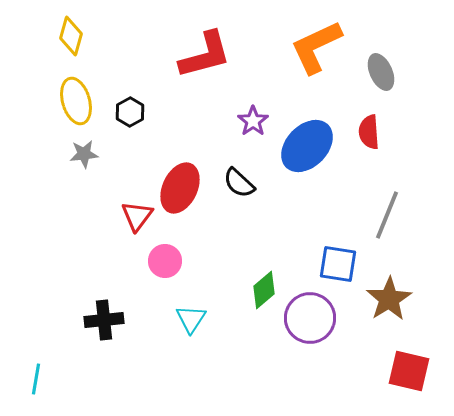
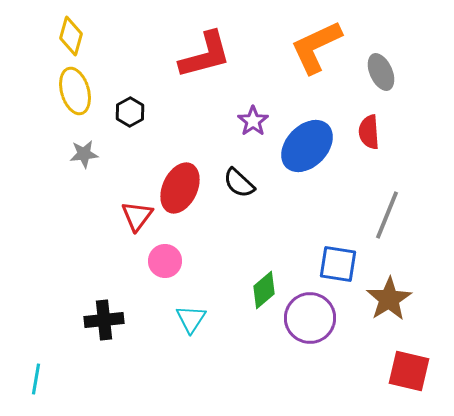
yellow ellipse: moved 1 px left, 10 px up
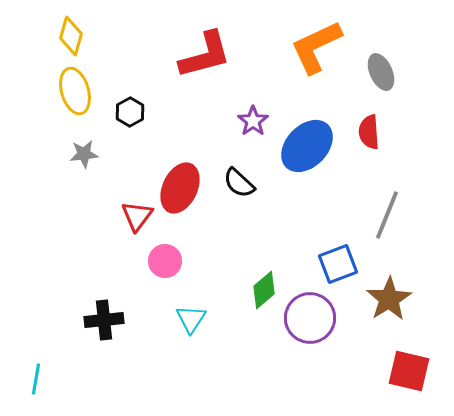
blue square: rotated 30 degrees counterclockwise
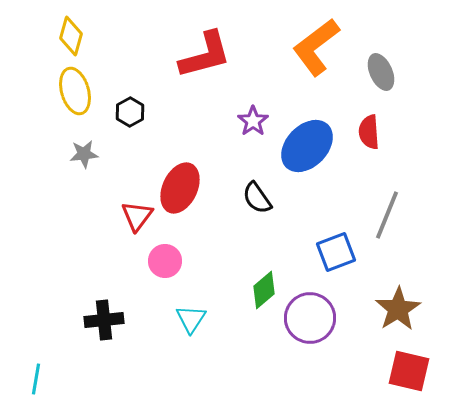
orange L-shape: rotated 12 degrees counterclockwise
black semicircle: moved 18 px right, 15 px down; rotated 12 degrees clockwise
blue square: moved 2 px left, 12 px up
brown star: moved 9 px right, 10 px down
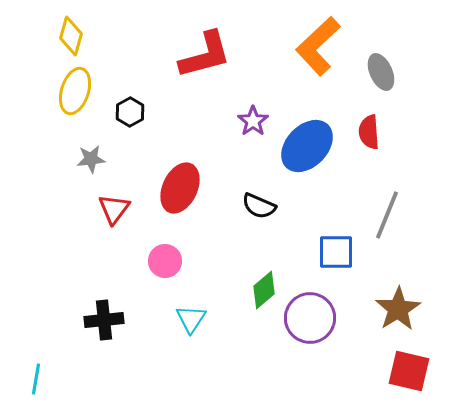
orange L-shape: moved 2 px right, 1 px up; rotated 6 degrees counterclockwise
yellow ellipse: rotated 33 degrees clockwise
gray star: moved 7 px right, 5 px down
black semicircle: moved 2 px right, 8 px down; rotated 32 degrees counterclockwise
red triangle: moved 23 px left, 7 px up
blue square: rotated 21 degrees clockwise
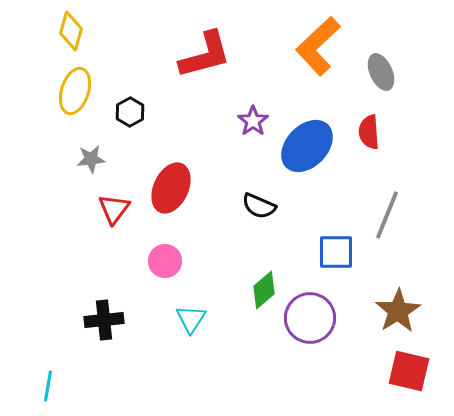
yellow diamond: moved 5 px up
red ellipse: moved 9 px left
brown star: moved 2 px down
cyan line: moved 12 px right, 7 px down
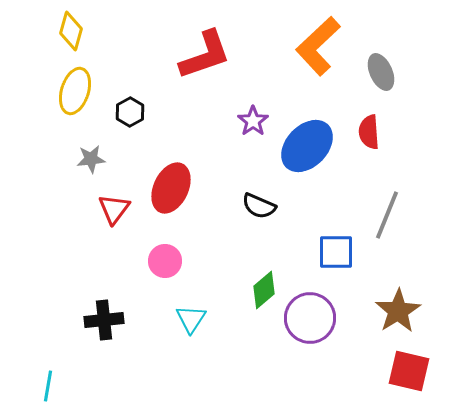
red L-shape: rotated 4 degrees counterclockwise
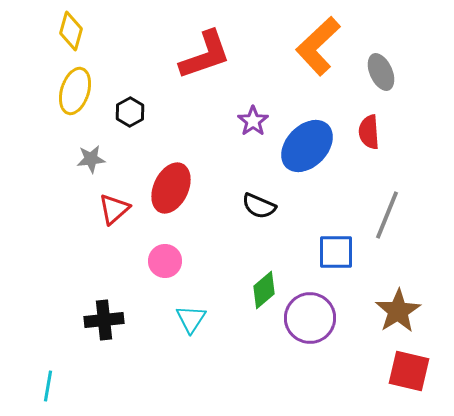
red triangle: rotated 12 degrees clockwise
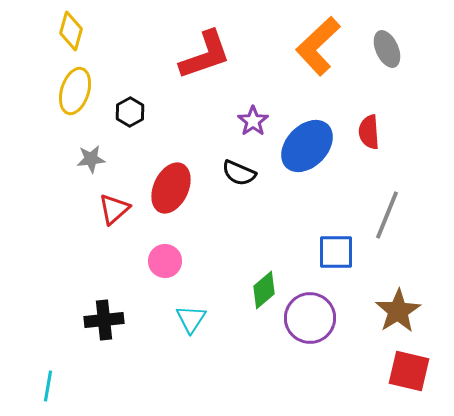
gray ellipse: moved 6 px right, 23 px up
black semicircle: moved 20 px left, 33 px up
